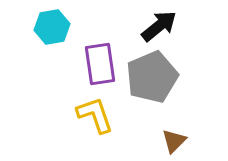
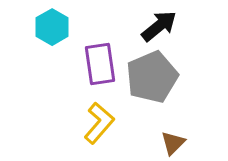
cyan hexagon: rotated 20 degrees counterclockwise
yellow L-shape: moved 4 px right, 8 px down; rotated 60 degrees clockwise
brown triangle: moved 1 px left, 2 px down
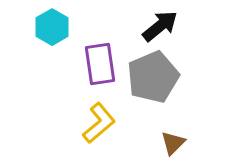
black arrow: moved 1 px right
gray pentagon: moved 1 px right
yellow L-shape: rotated 9 degrees clockwise
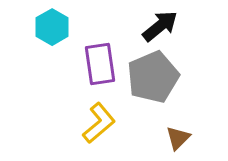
brown triangle: moved 5 px right, 5 px up
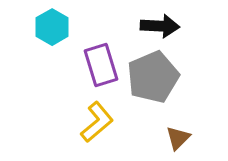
black arrow: rotated 42 degrees clockwise
purple rectangle: moved 1 px right, 1 px down; rotated 9 degrees counterclockwise
yellow L-shape: moved 2 px left, 1 px up
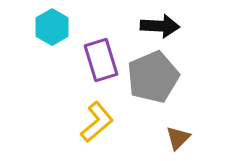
purple rectangle: moved 5 px up
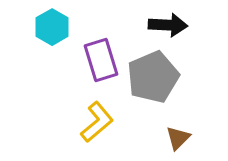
black arrow: moved 8 px right, 1 px up
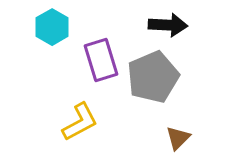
yellow L-shape: moved 17 px left; rotated 12 degrees clockwise
